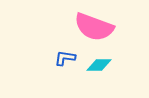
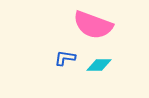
pink semicircle: moved 1 px left, 2 px up
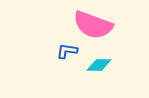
blue L-shape: moved 2 px right, 7 px up
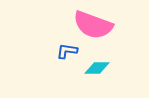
cyan diamond: moved 2 px left, 3 px down
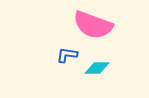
blue L-shape: moved 4 px down
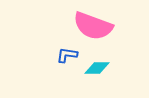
pink semicircle: moved 1 px down
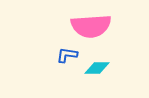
pink semicircle: moved 2 px left; rotated 24 degrees counterclockwise
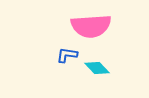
cyan diamond: rotated 45 degrees clockwise
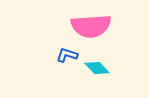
blue L-shape: rotated 10 degrees clockwise
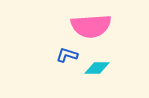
cyan diamond: rotated 45 degrees counterclockwise
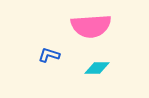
blue L-shape: moved 18 px left
